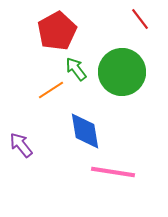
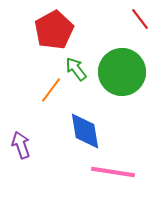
red pentagon: moved 3 px left, 1 px up
orange line: rotated 20 degrees counterclockwise
purple arrow: rotated 20 degrees clockwise
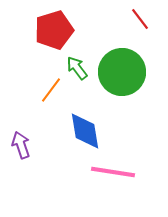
red pentagon: rotated 12 degrees clockwise
green arrow: moved 1 px right, 1 px up
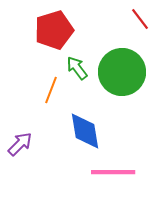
orange line: rotated 16 degrees counterclockwise
purple arrow: moved 1 px left, 1 px up; rotated 64 degrees clockwise
pink line: rotated 9 degrees counterclockwise
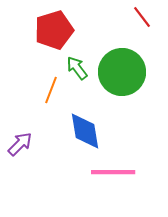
red line: moved 2 px right, 2 px up
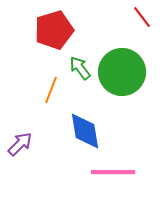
green arrow: moved 3 px right
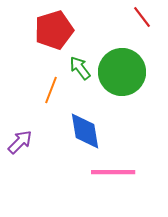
purple arrow: moved 2 px up
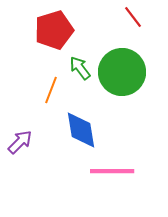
red line: moved 9 px left
blue diamond: moved 4 px left, 1 px up
pink line: moved 1 px left, 1 px up
